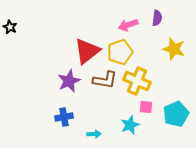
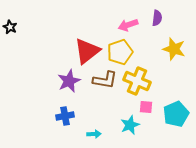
blue cross: moved 1 px right, 1 px up
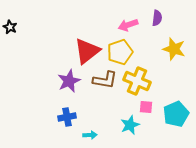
blue cross: moved 2 px right, 1 px down
cyan arrow: moved 4 px left, 1 px down
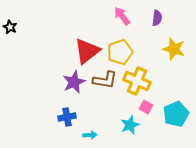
pink arrow: moved 6 px left, 9 px up; rotated 72 degrees clockwise
purple star: moved 5 px right, 1 px down
pink square: rotated 24 degrees clockwise
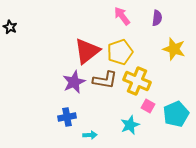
pink square: moved 2 px right, 1 px up
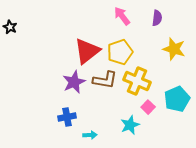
pink square: moved 1 px down; rotated 16 degrees clockwise
cyan pentagon: moved 1 px right, 15 px up
